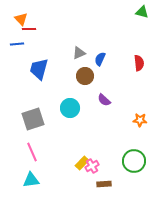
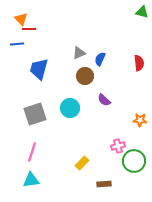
gray square: moved 2 px right, 5 px up
pink line: rotated 42 degrees clockwise
pink cross: moved 26 px right, 20 px up; rotated 16 degrees clockwise
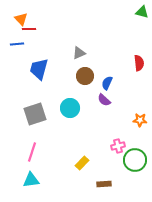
blue semicircle: moved 7 px right, 24 px down
green circle: moved 1 px right, 1 px up
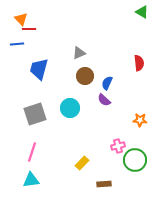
green triangle: rotated 16 degrees clockwise
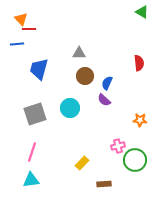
gray triangle: rotated 24 degrees clockwise
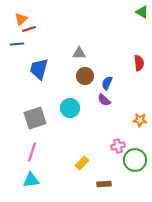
orange triangle: rotated 32 degrees clockwise
red line: rotated 16 degrees counterclockwise
gray square: moved 4 px down
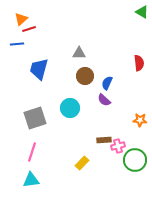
brown rectangle: moved 44 px up
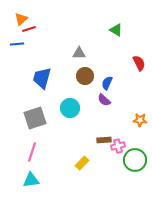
green triangle: moved 26 px left, 18 px down
red semicircle: rotated 21 degrees counterclockwise
blue trapezoid: moved 3 px right, 9 px down
